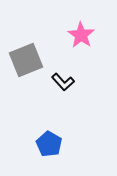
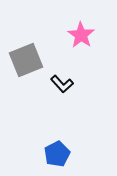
black L-shape: moved 1 px left, 2 px down
blue pentagon: moved 8 px right, 10 px down; rotated 15 degrees clockwise
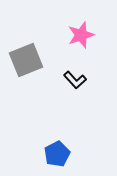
pink star: rotated 20 degrees clockwise
black L-shape: moved 13 px right, 4 px up
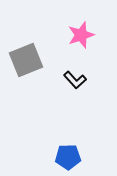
blue pentagon: moved 11 px right, 3 px down; rotated 25 degrees clockwise
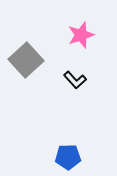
gray square: rotated 20 degrees counterclockwise
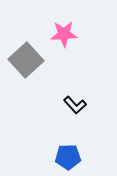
pink star: moved 17 px left, 1 px up; rotated 16 degrees clockwise
black L-shape: moved 25 px down
